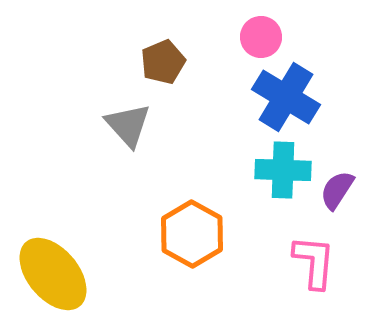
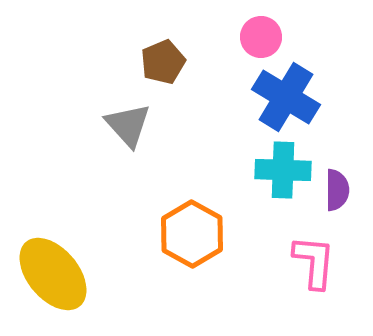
purple semicircle: rotated 147 degrees clockwise
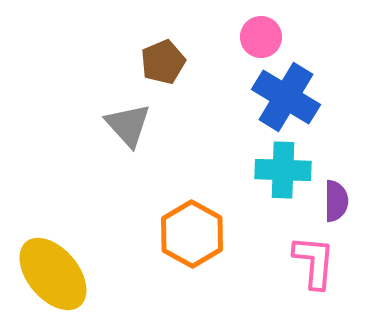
purple semicircle: moved 1 px left, 11 px down
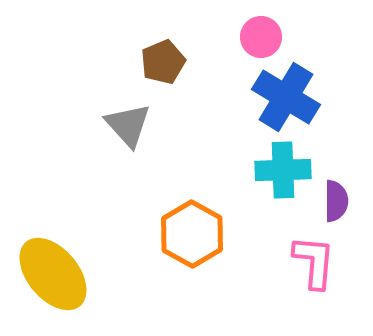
cyan cross: rotated 4 degrees counterclockwise
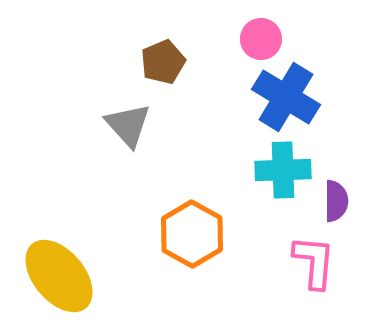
pink circle: moved 2 px down
yellow ellipse: moved 6 px right, 2 px down
